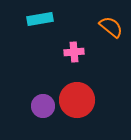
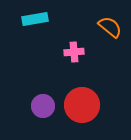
cyan rectangle: moved 5 px left
orange semicircle: moved 1 px left
red circle: moved 5 px right, 5 px down
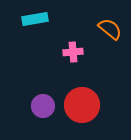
orange semicircle: moved 2 px down
pink cross: moved 1 px left
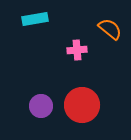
pink cross: moved 4 px right, 2 px up
purple circle: moved 2 px left
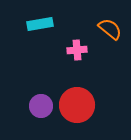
cyan rectangle: moved 5 px right, 5 px down
red circle: moved 5 px left
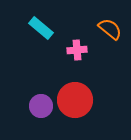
cyan rectangle: moved 1 px right, 4 px down; rotated 50 degrees clockwise
red circle: moved 2 px left, 5 px up
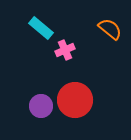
pink cross: moved 12 px left; rotated 18 degrees counterclockwise
